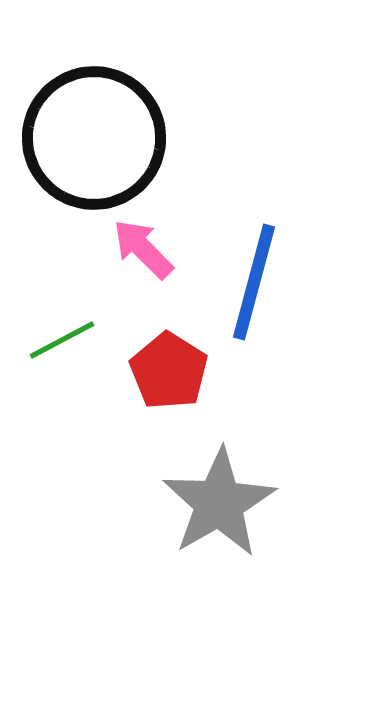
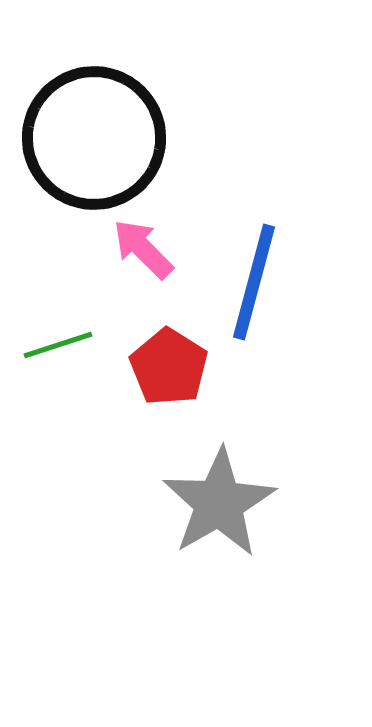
green line: moved 4 px left, 5 px down; rotated 10 degrees clockwise
red pentagon: moved 4 px up
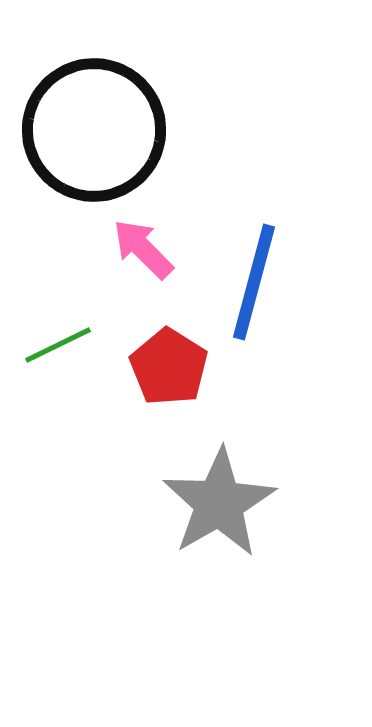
black circle: moved 8 px up
green line: rotated 8 degrees counterclockwise
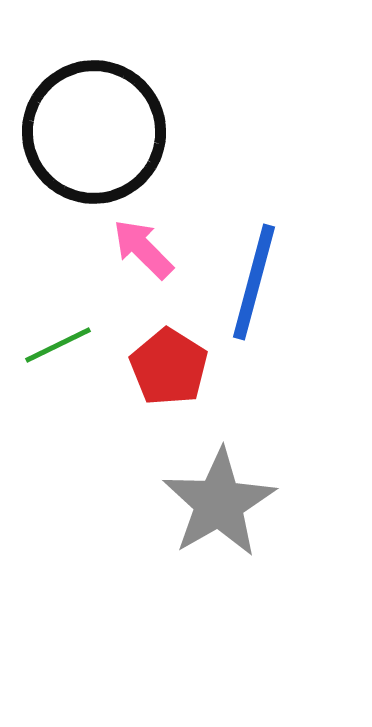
black circle: moved 2 px down
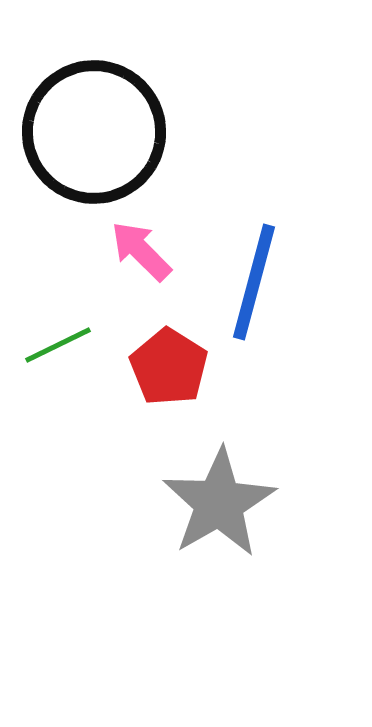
pink arrow: moved 2 px left, 2 px down
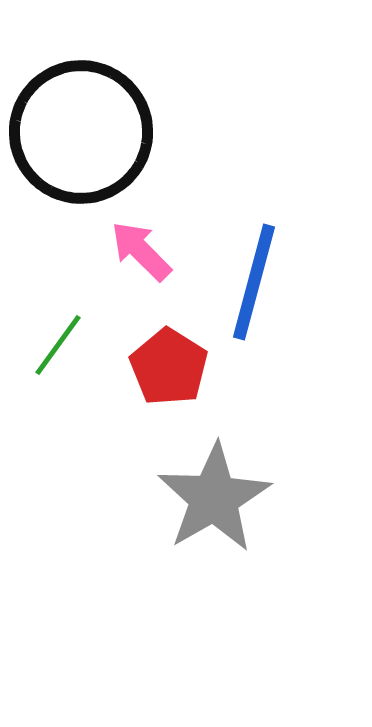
black circle: moved 13 px left
green line: rotated 28 degrees counterclockwise
gray star: moved 5 px left, 5 px up
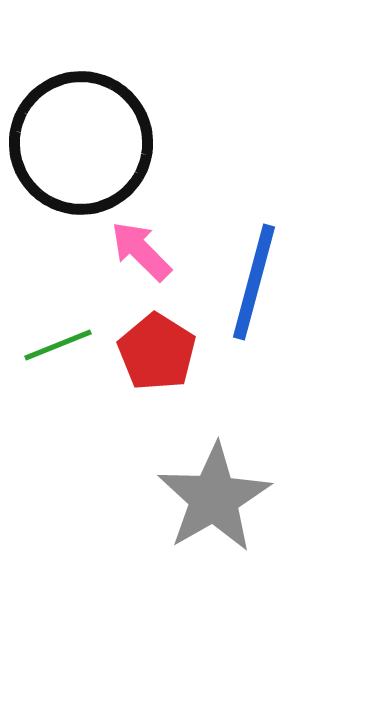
black circle: moved 11 px down
green line: rotated 32 degrees clockwise
red pentagon: moved 12 px left, 15 px up
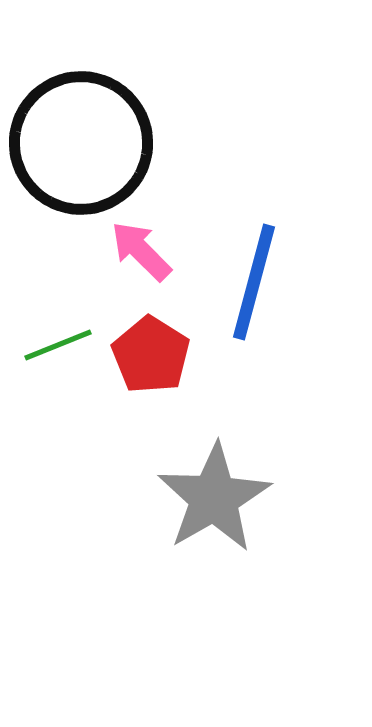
red pentagon: moved 6 px left, 3 px down
